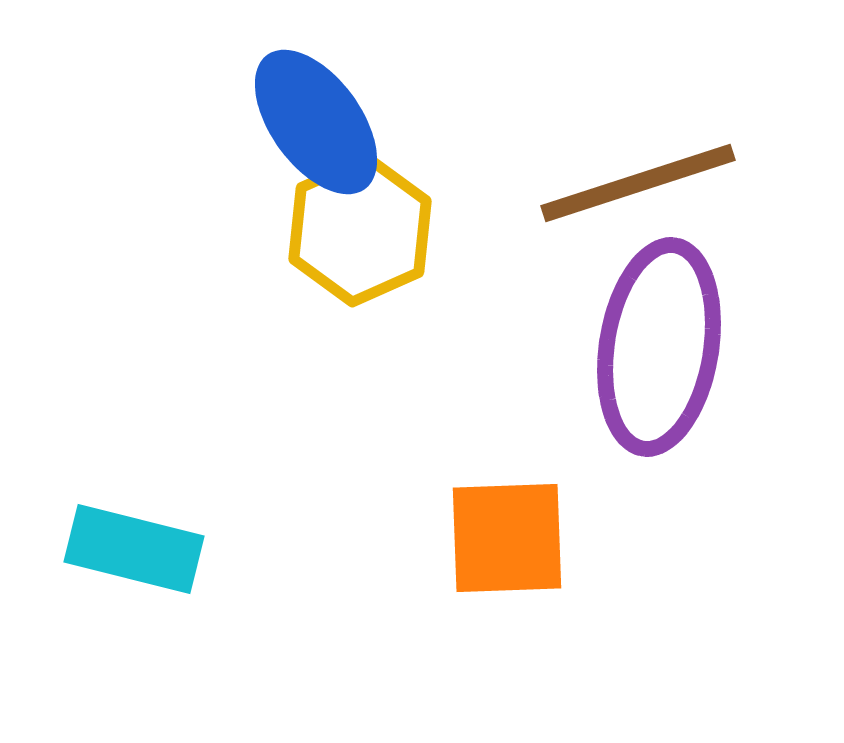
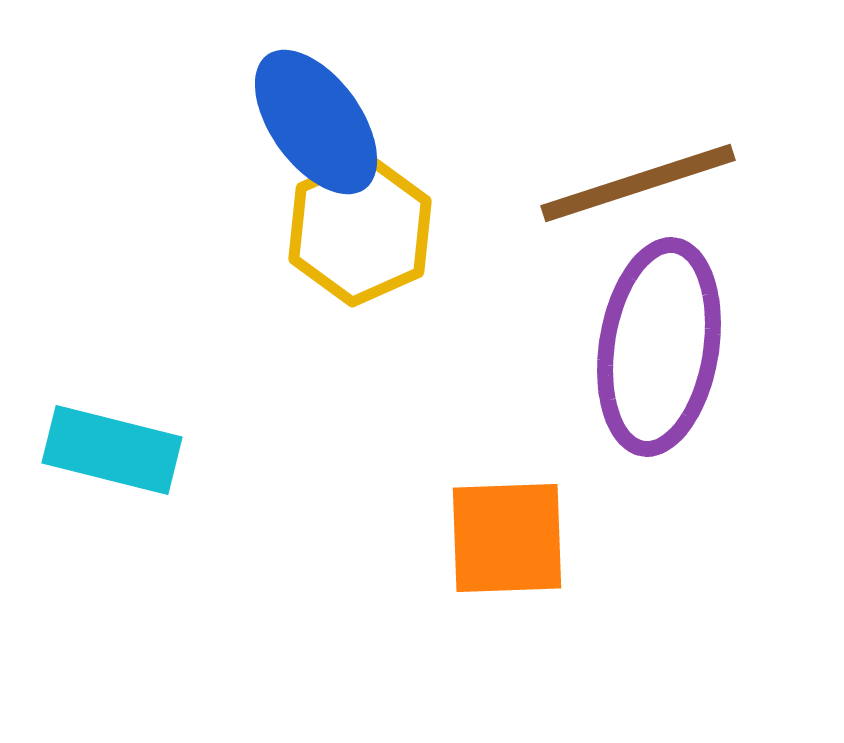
cyan rectangle: moved 22 px left, 99 px up
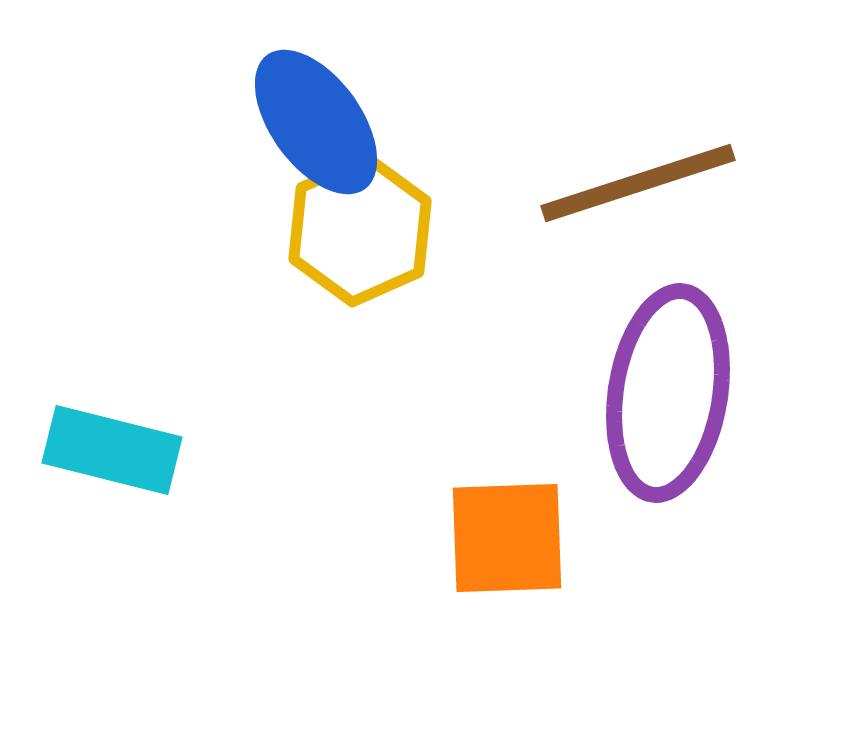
purple ellipse: moved 9 px right, 46 px down
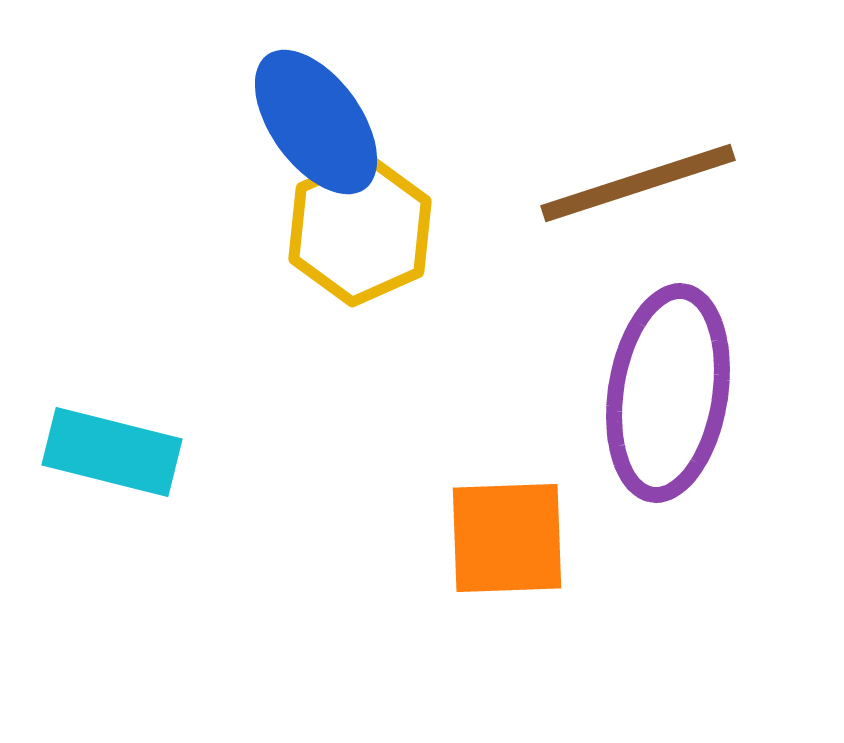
cyan rectangle: moved 2 px down
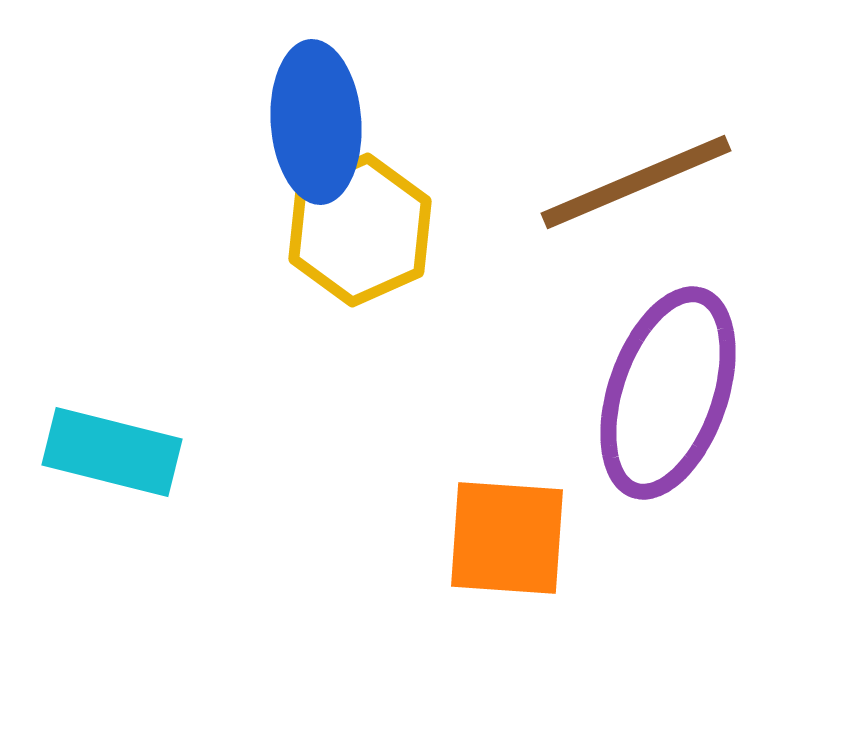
blue ellipse: rotated 32 degrees clockwise
brown line: moved 2 px left, 1 px up; rotated 5 degrees counterclockwise
purple ellipse: rotated 10 degrees clockwise
orange square: rotated 6 degrees clockwise
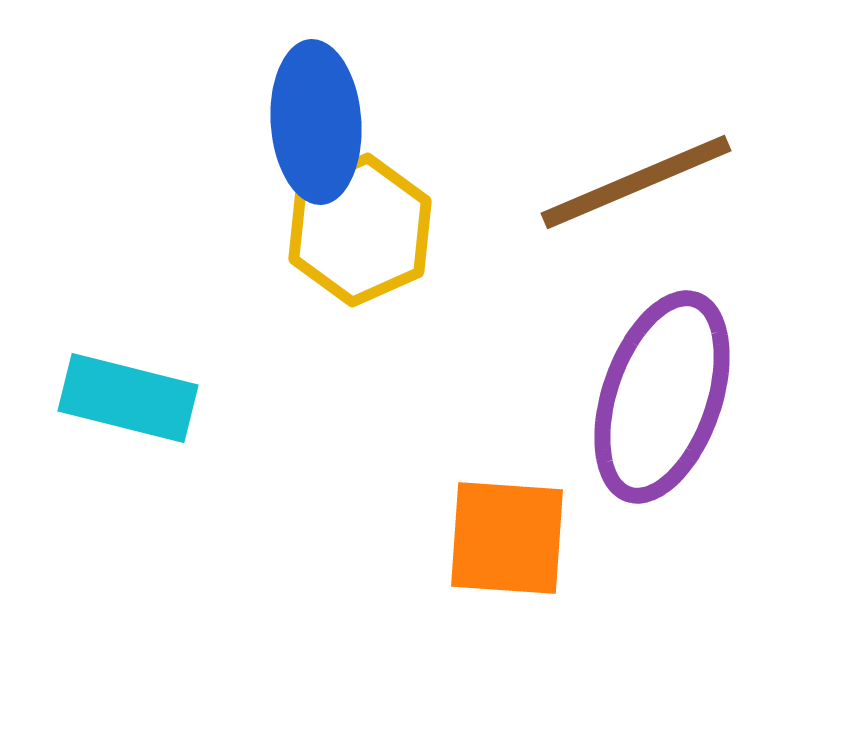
purple ellipse: moved 6 px left, 4 px down
cyan rectangle: moved 16 px right, 54 px up
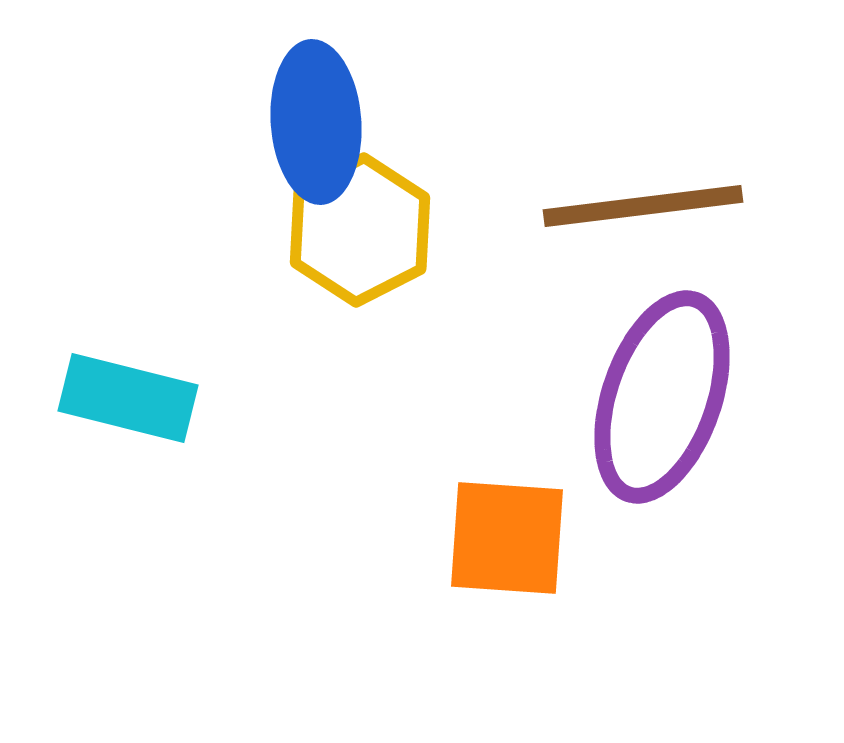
brown line: moved 7 px right, 24 px down; rotated 16 degrees clockwise
yellow hexagon: rotated 3 degrees counterclockwise
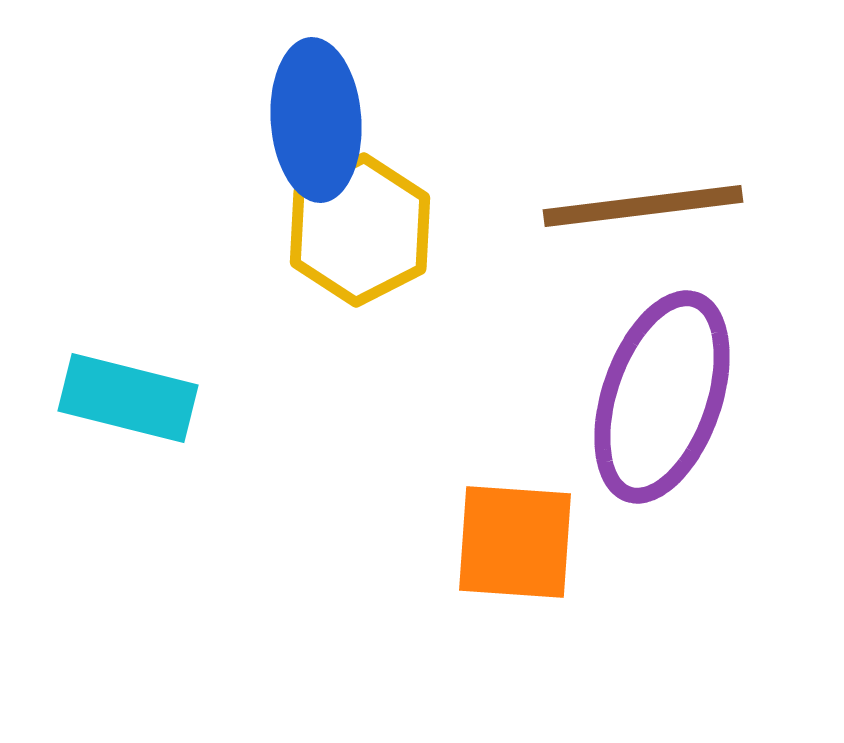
blue ellipse: moved 2 px up
orange square: moved 8 px right, 4 px down
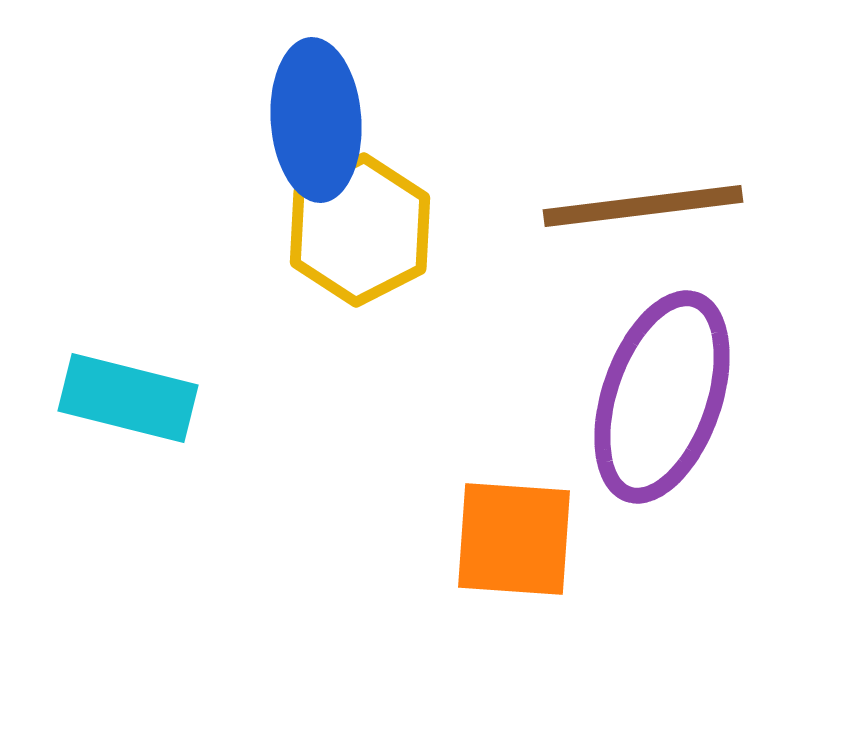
orange square: moved 1 px left, 3 px up
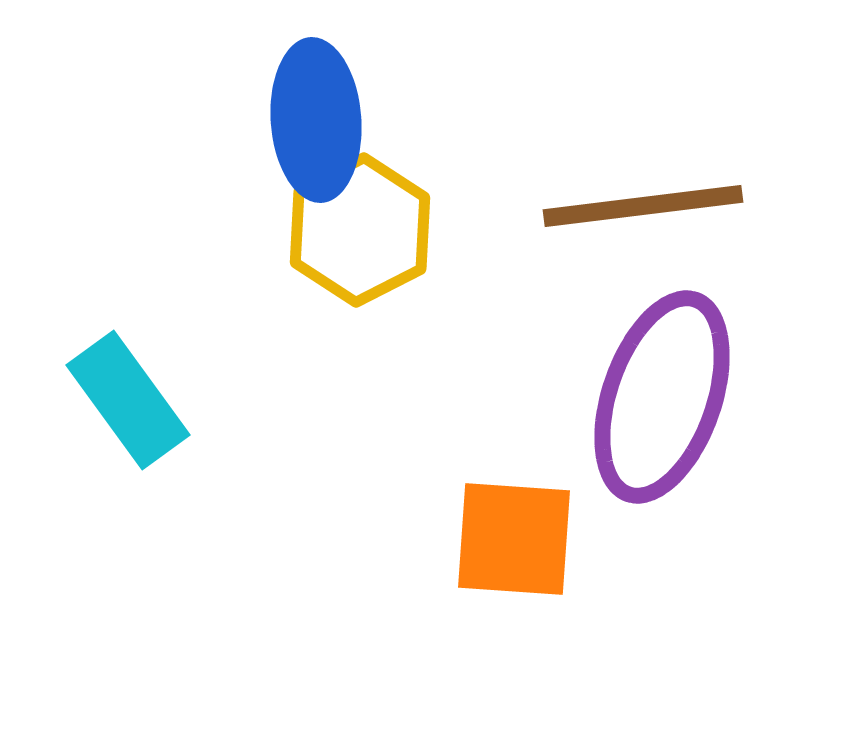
cyan rectangle: moved 2 px down; rotated 40 degrees clockwise
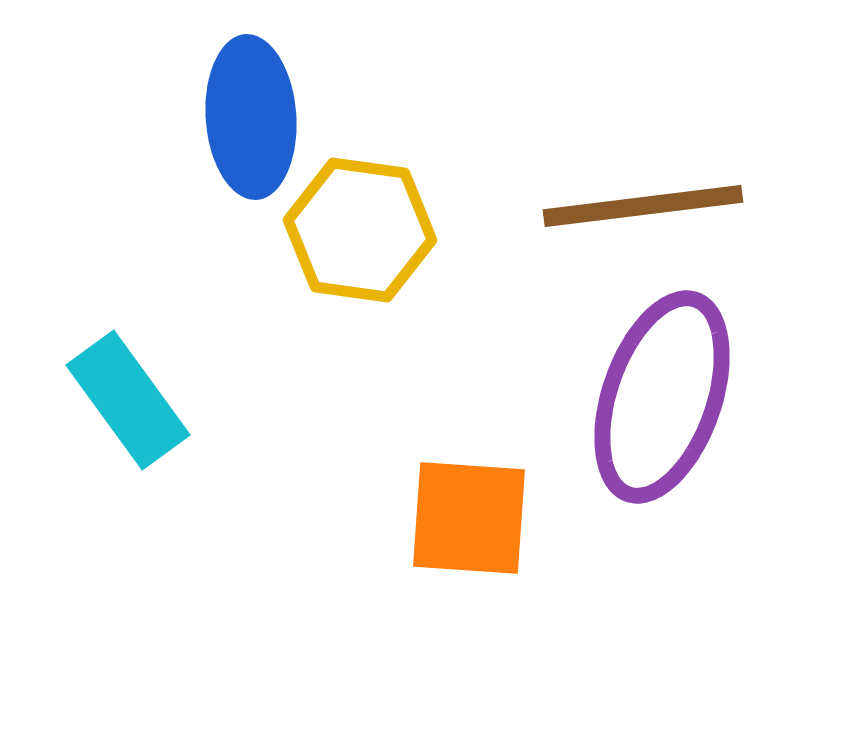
blue ellipse: moved 65 px left, 3 px up
yellow hexagon: rotated 25 degrees counterclockwise
orange square: moved 45 px left, 21 px up
